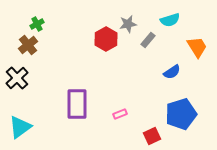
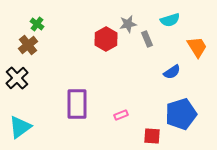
green cross: rotated 24 degrees counterclockwise
gray rectangle: moved 1 px left, 1 px up; rotated 63 degrees counterclockwise
pink rectangle: moved 1 px right, 1 px down
red square: rotated 30 degrees clockwise
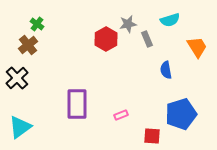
blue semicircle: moved 6 px left, 2 px up; rotated 114 degrees clockwise
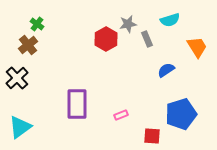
blue semicircle: rotated 66 degrees clockwise
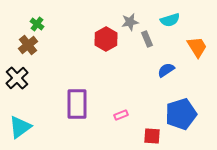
gray star: moved 2 px right, 2 px up
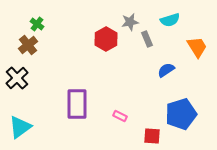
pink rectangle: moved 1 px left, 1 px down; rotated 48 degrees clockwise
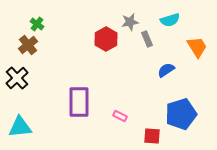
purple rectangle: moved 2 px right, 2 px up
cyan triangle: rotated 30 degrees clockwise
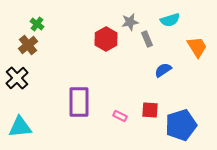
blue semicircle: moved 3 px left
blue pentagon: moved 11 px down
red square: moved 2 px left, 26 px up
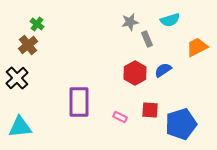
red hexagon: moved 29 px right, 34 px down
orange trapezoid: rotated 85 degrees counterclockwise
pink rectangle: moved 1 px down
blue pentagon: moved 1 px up
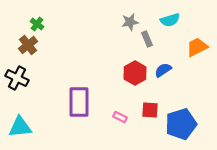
black cross: rotated 20 degrees counterclockwise
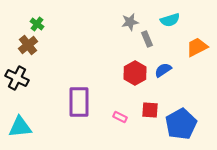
blue pentagon: rotated 12 degrees counterclockwise
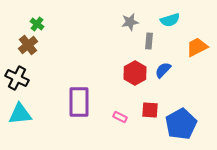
gray rectangle: moved 2 px right, 2 px down; rotated 28 degrees clockwise
blue semicircle: rotated 12 degrees counterclockwise
cyan triangle: moved 13 px up
